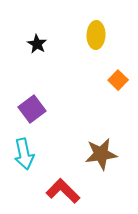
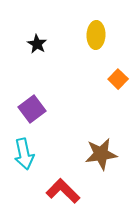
orange square: moved 1 px up
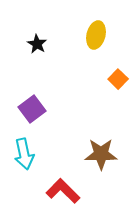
yellow ellipse: rotated 12 degrees clockwise
brown star: rotated 8 degrees clockwise
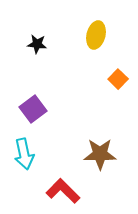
black star: rotated 24 degrees counterclockwise
purple square: moved 1 px right
brown star: moved 1 px left
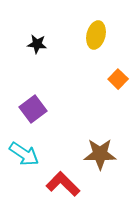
cyan arrow: rotated 44 degrees counterclockwise
red L-shape: moved 7 px up
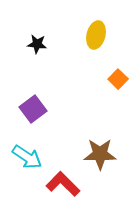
cyan arrow: moved 3 px right, 3 px down
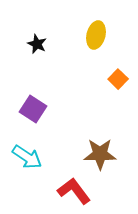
black star: rotated 18 degrees clockwise
purple square: rotated 20 degrees counterclockwise
red L-shape: moved 11 px right, 7 px down; rotated 8 degrees clockwise
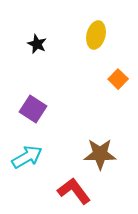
cyan arrow: rotated 64 degrees counterclockwise
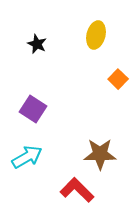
red L-shape: moved 3 px right, 1 px up; rotated 8 degrees counterclockwise
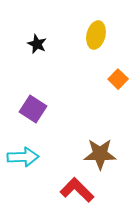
cyan arrow: moved 4 px left; rotated 28 degrees clockwise
